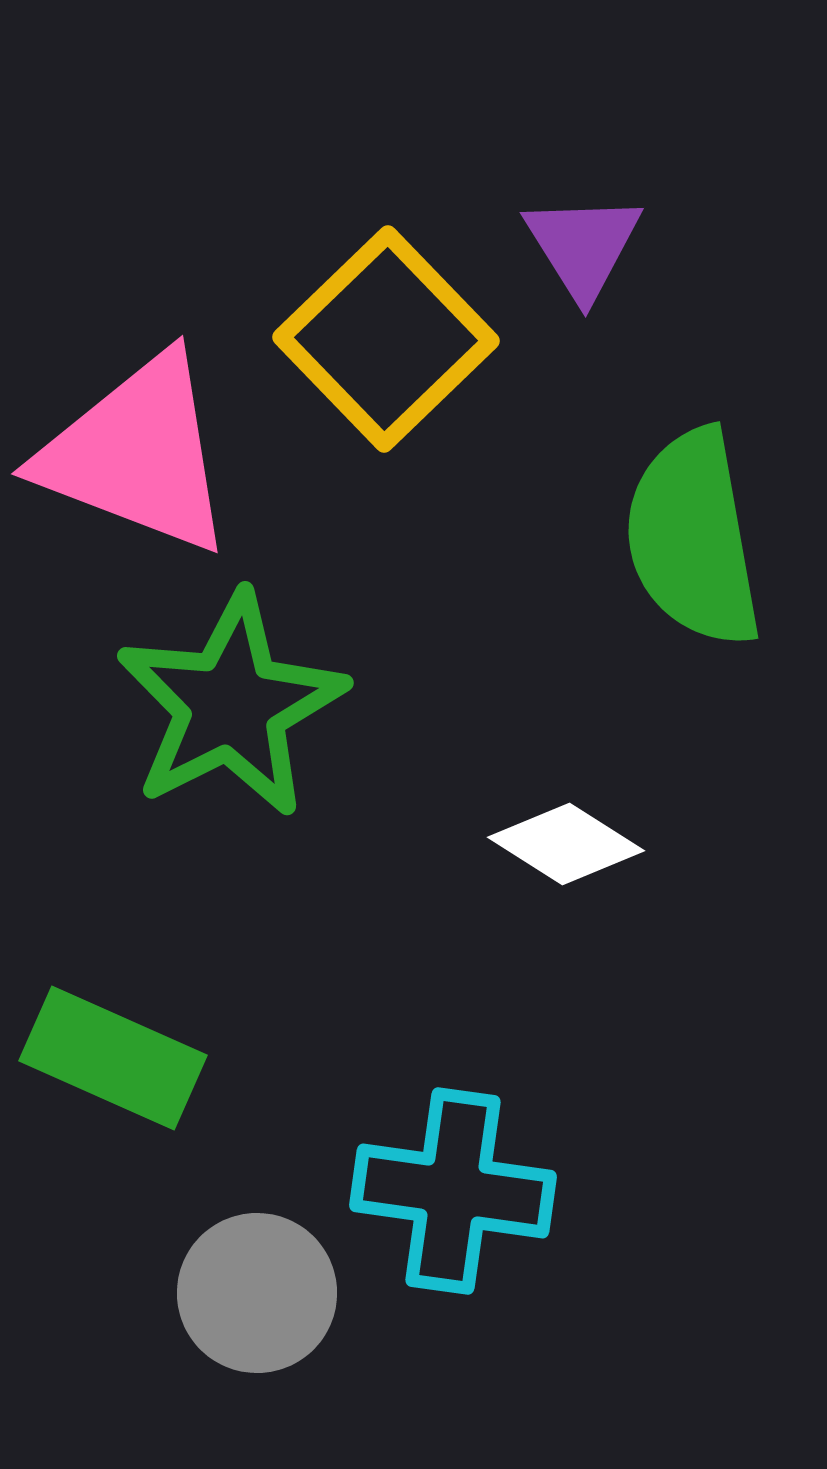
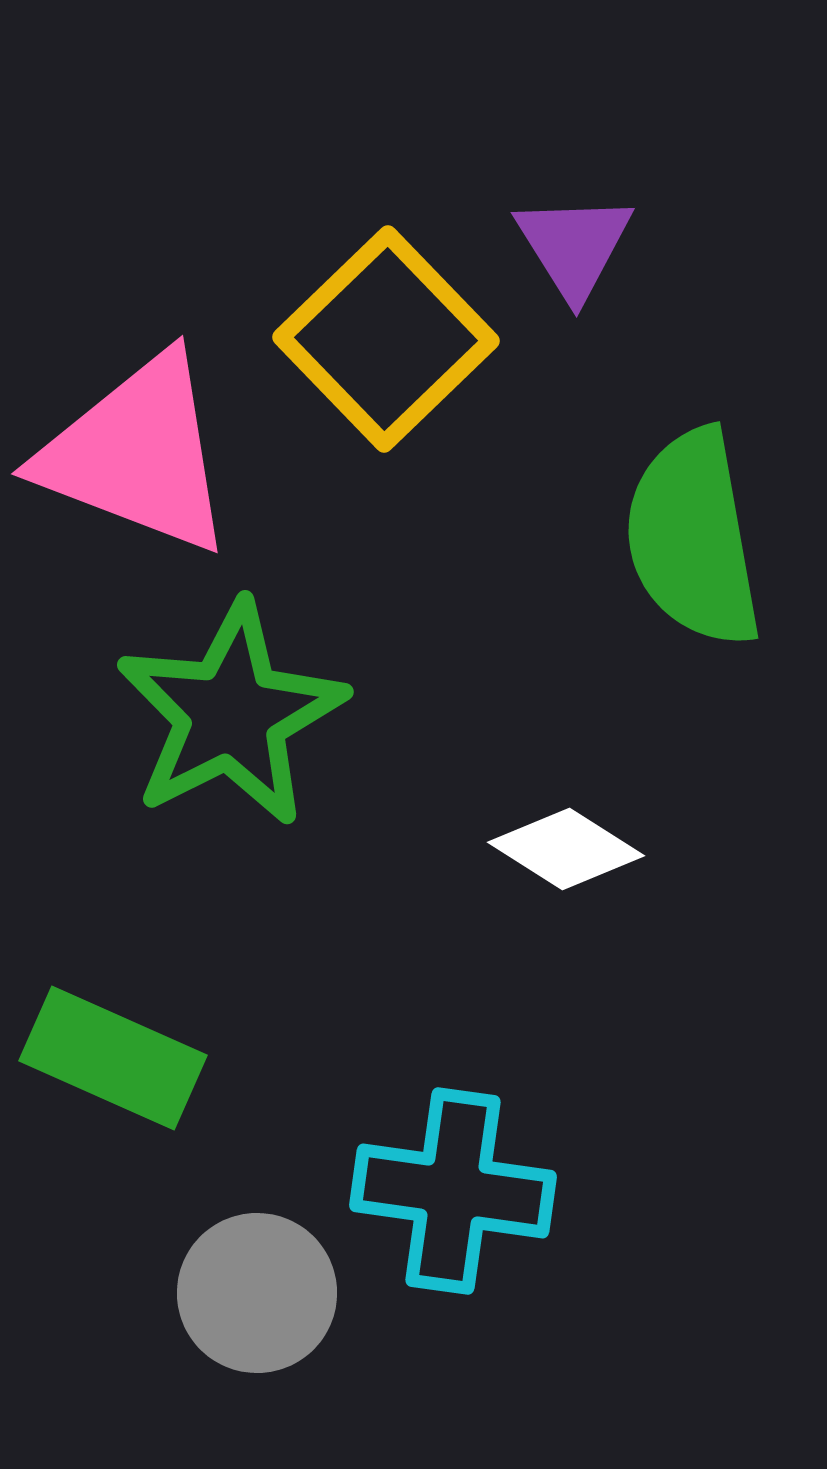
purple triangle: moved 9 px left
green star: moved 9 px down
white diamond: moved 5 px down
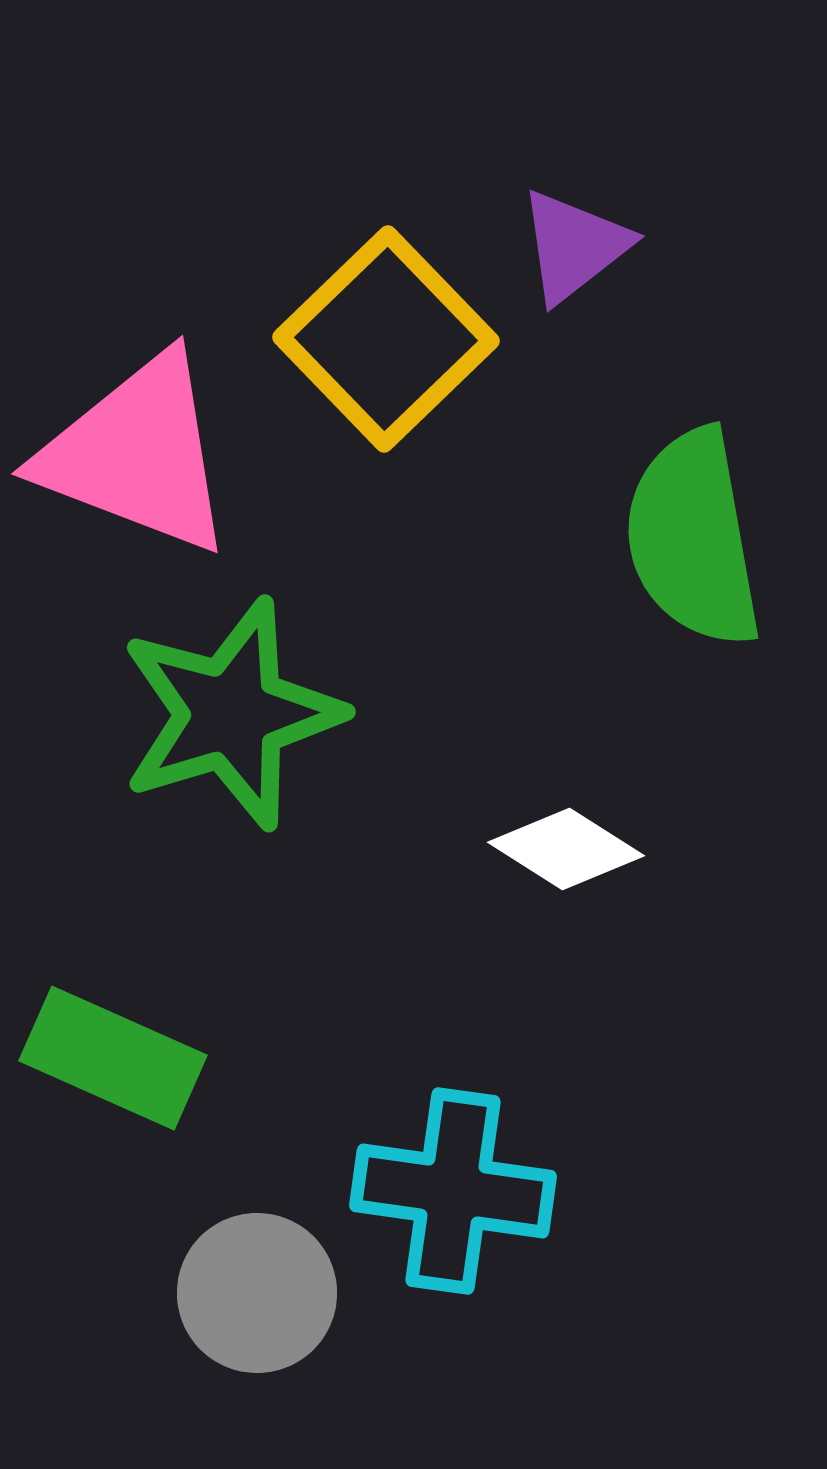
purple triangle: rotated 24 degrees clockwise
green star: rotated 10 degrees clockwise
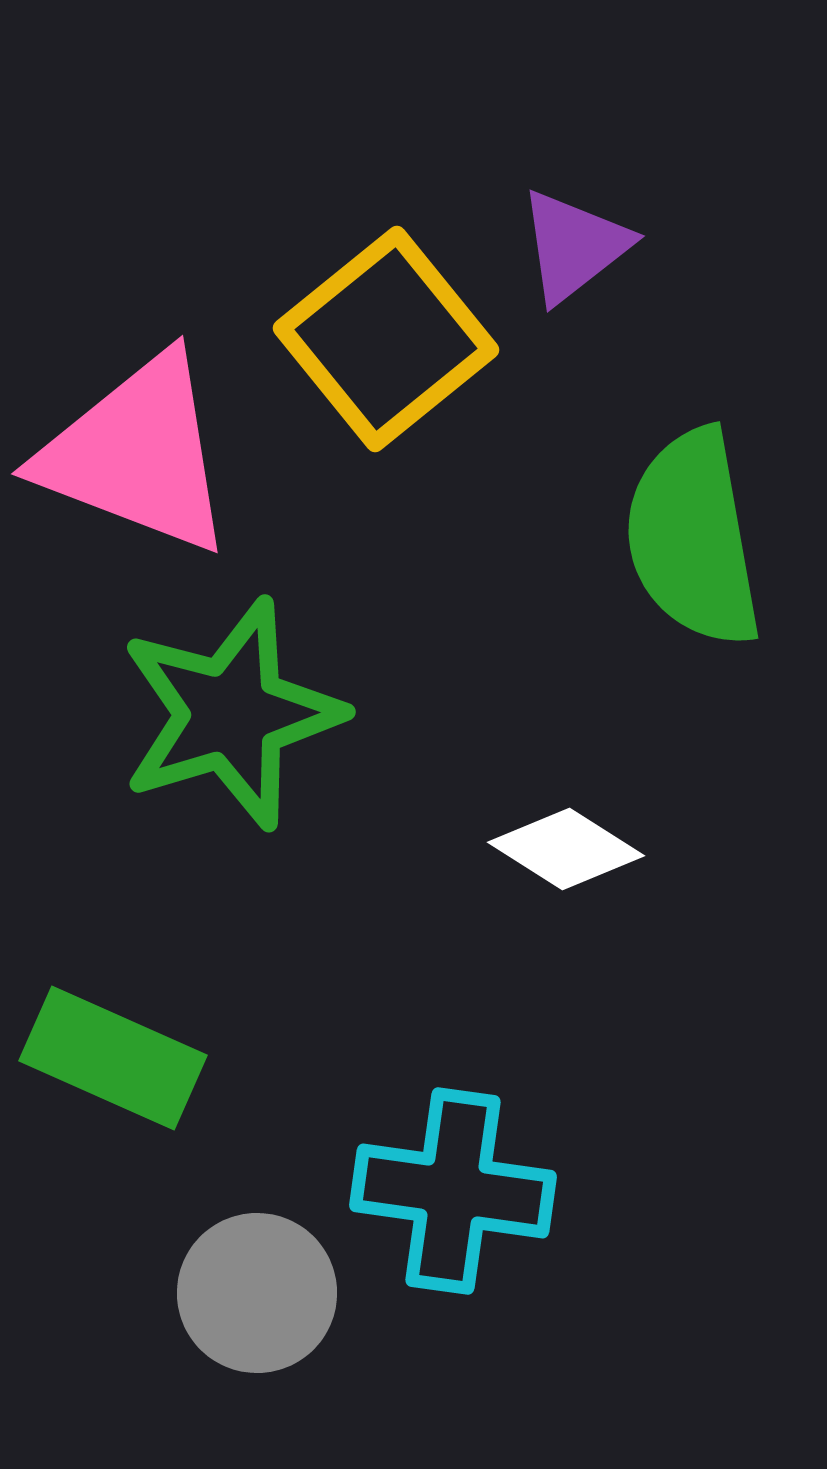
yellow square: rotated 5 degrees clockwise
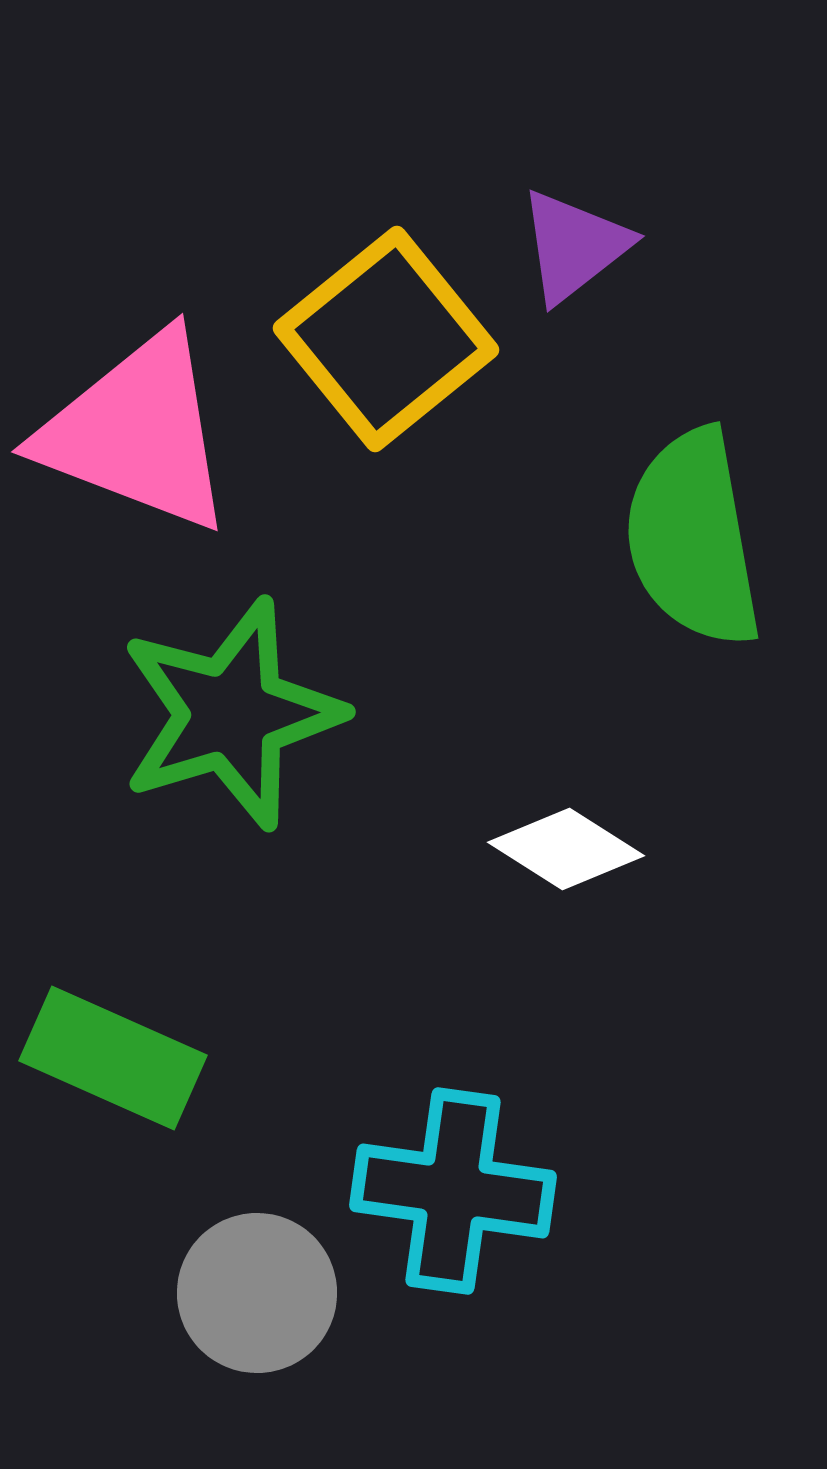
pink triangle: moved 22 px up
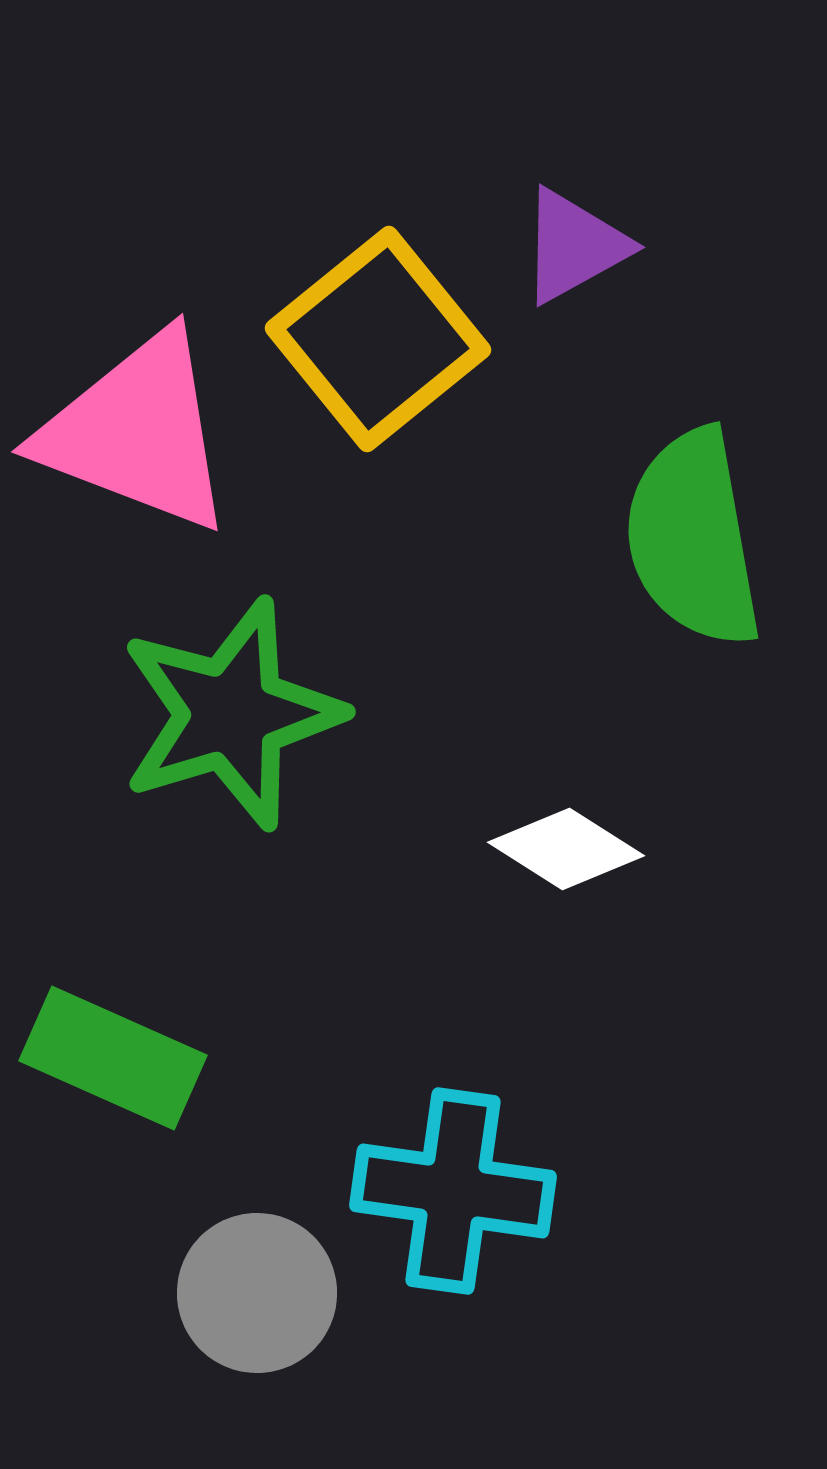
purple triangle: rotated 9 degrees clockwise
yellow square: moved 8 px left
